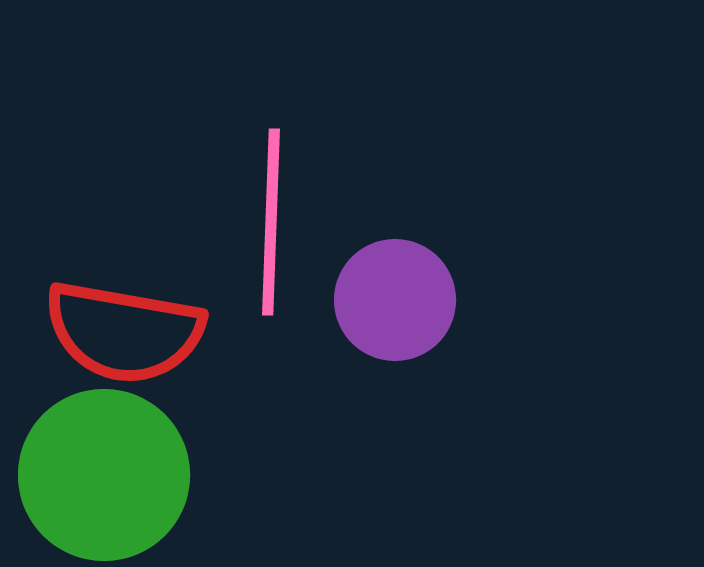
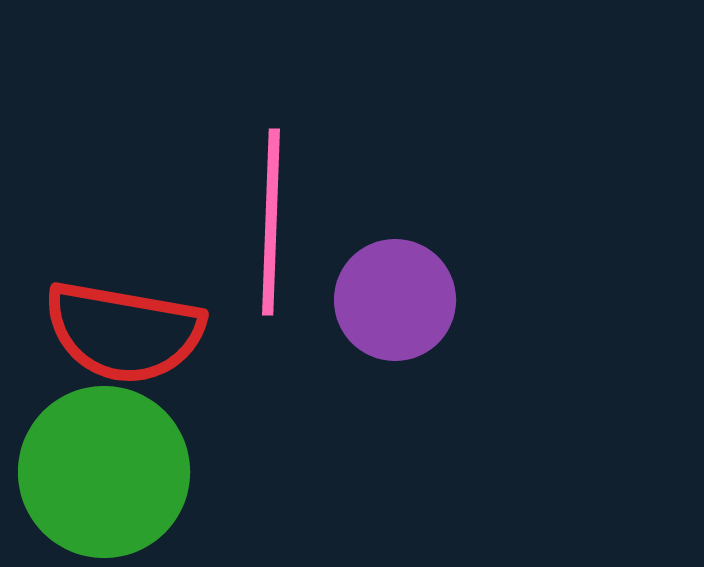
green circle: moved 3 px up
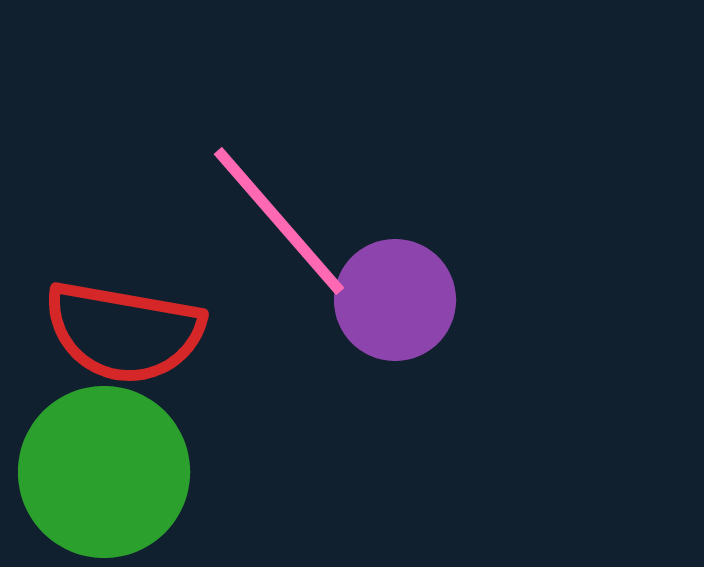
pink line: moved 8 px right, 1 px up; rotated 43 degrees counterclockwise
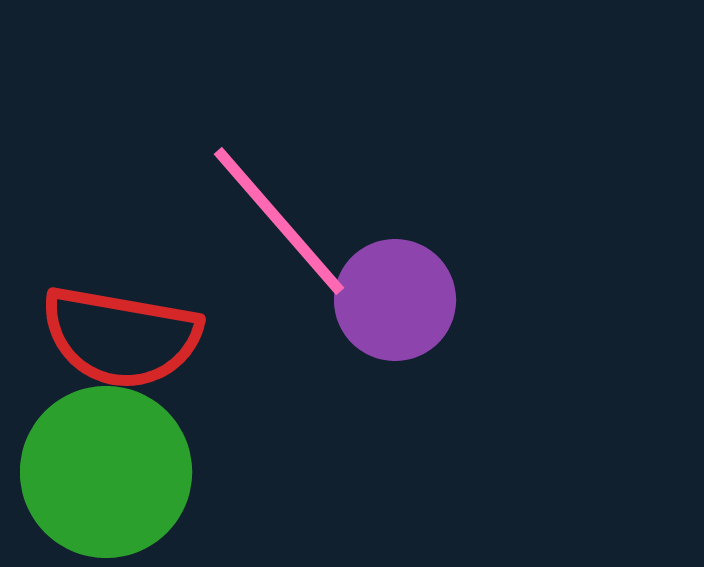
red semicircle: moved 3 px left, 5 px down
green circle: moved 2 px right
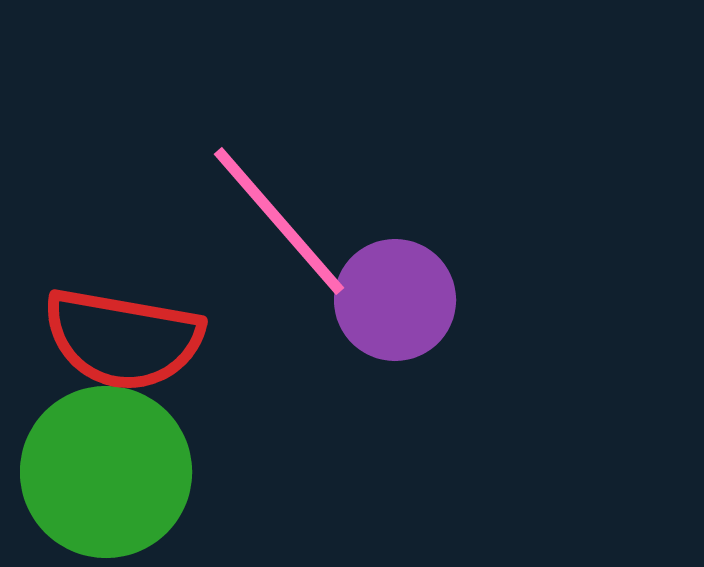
red semicircle: moved 2 px right, 2 px down
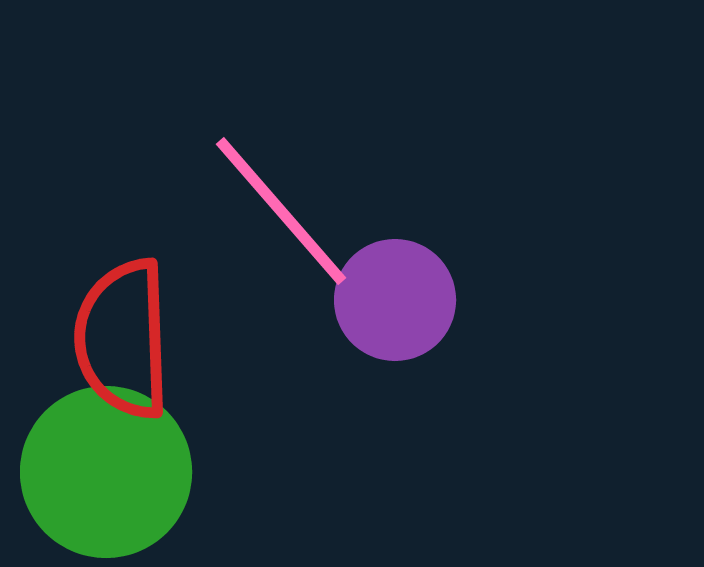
pink line: moved 2 px right, 10 px up
red semicircle: rotated 78 degrees clockwise
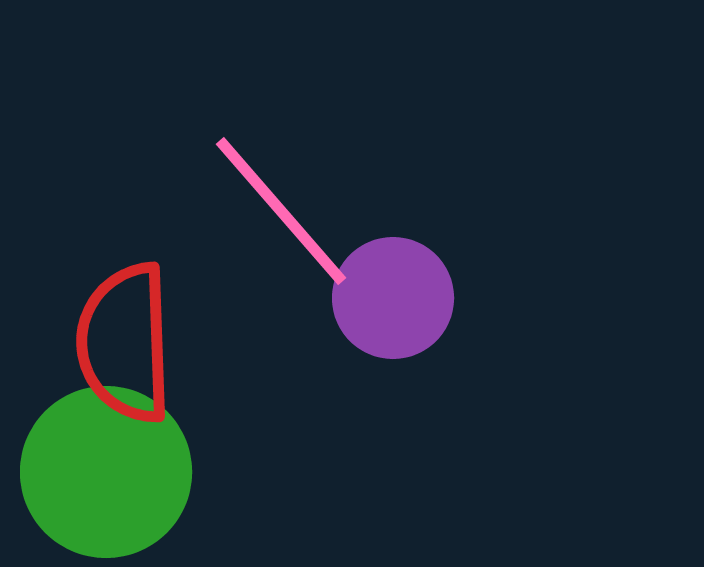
purple circle: moved 2 px left, 2 px up
red semicircle: moved 2 px right, 4 px down
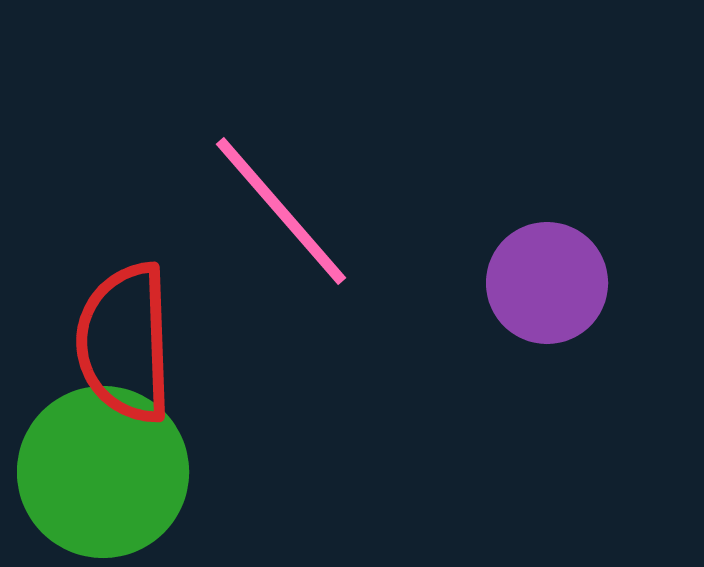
purple circle: moved 154 px right, 15 px up
green circle: moved 3 px left
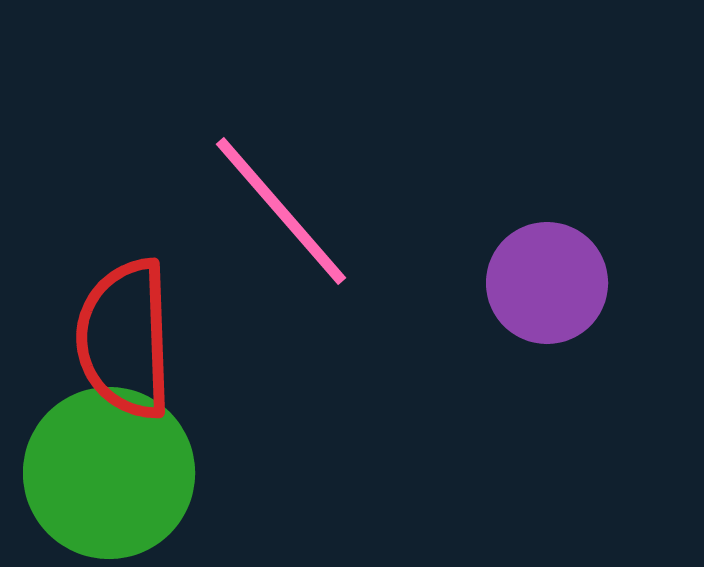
red semicircle: moved 4 px up
green circle: moved 6 px right, 1 px down
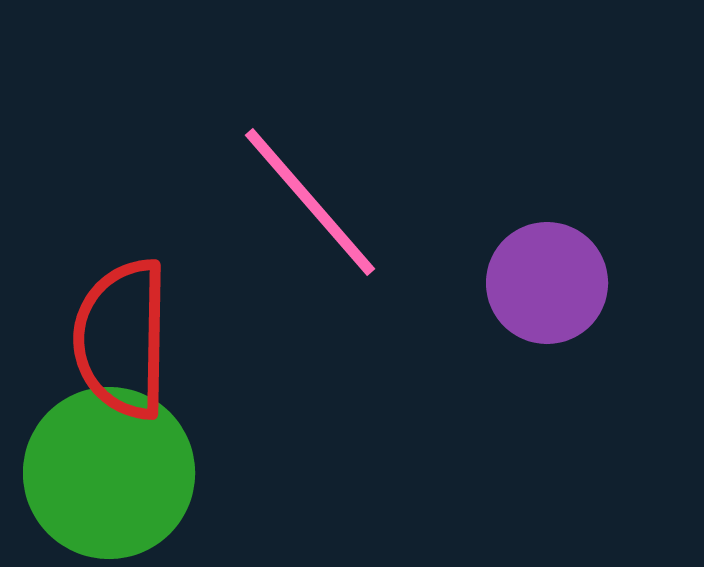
pink line: moved 29 px right, 9 px up
red semicircle: moved 3 px left; rotated 3 degrees clockwise
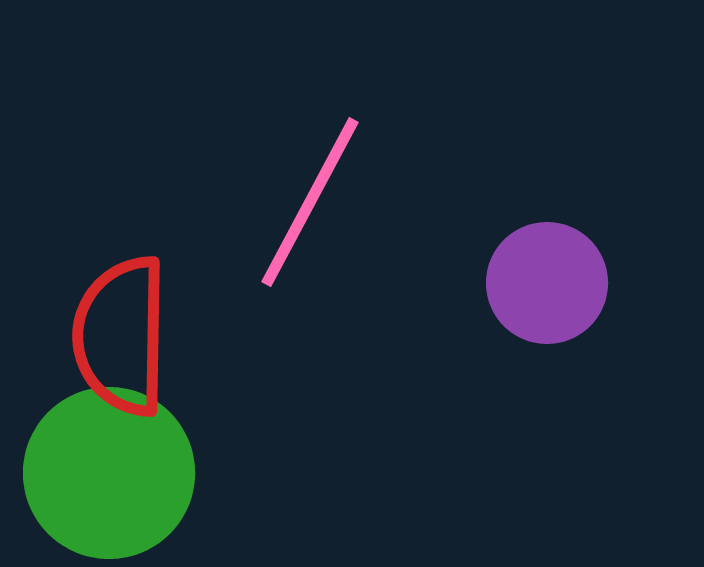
pink line: rotated 69 degrees clockwise
red semicircle: moved 1 px left, 3 px up
